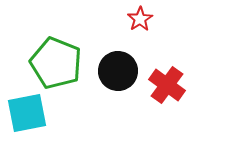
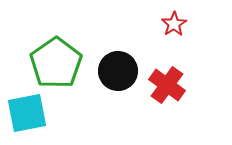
red star: moved 34 px right, 5 px down
green pentagon: rotated 15 degrees clockwise
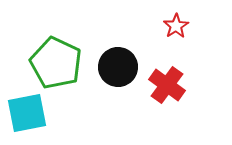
red star: moved 2 px right, 2 px down
green pentagon: rotated 12 degrees counterclockwise
black circle: moved 4 px up
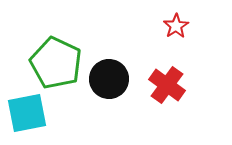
black circle: moved 9 px left, 12 px down
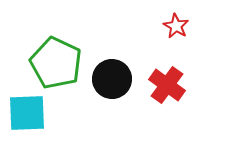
red star: rotated 10 degrees counterclockwise
black circle: moved 3 px right
cyan square: rotated 9 degrees clockwise
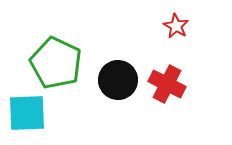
black circle: moved 6 px right, 1 px down
red cross: moved 1 px up; rotated 9 degrees counterclockwise
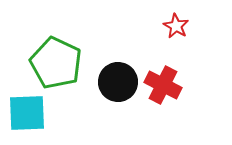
black circle: moved 2 px down
red cross: moved 4 px left, 1 px down
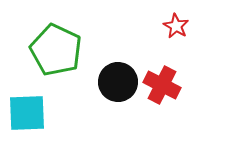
green pentagon: moved 13 px up
red cross: moved 1 px left
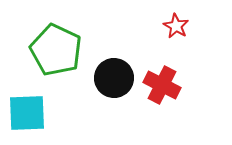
black circle: moved 4 px left, 4 px up
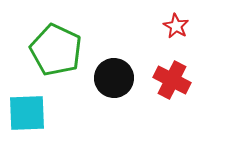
red cross: moved 10 px right, 5 px up
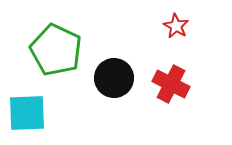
red cross: moved 1 px left, 4 px down
